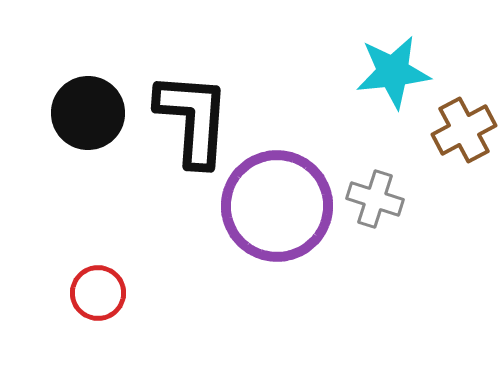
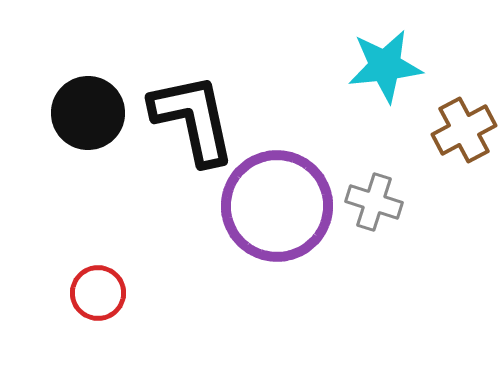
cyan star: moved 8 px left, 6 px up
black L-shape: rotated 16 degrees counterclockwise
gray cross: moved 1 px left, 3 px down
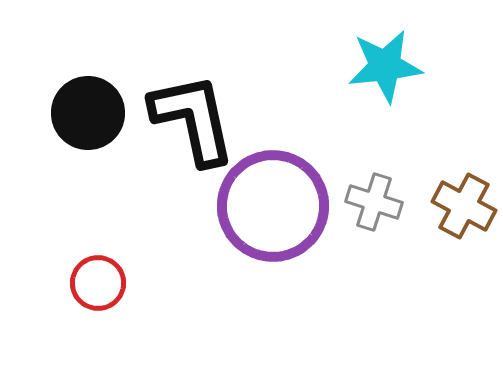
brown cross: moved 76 px down; rotated 34 degrees counterclockwise
purple circle: moved 4 px left
red circle: moved 10 px up
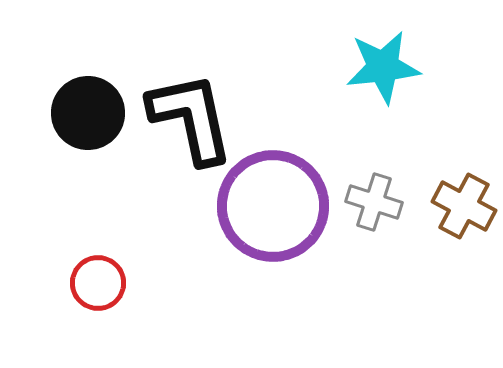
cyan star: moved 2 px left, 1 px down
black L-shape: moved 2 px left, 1 px up
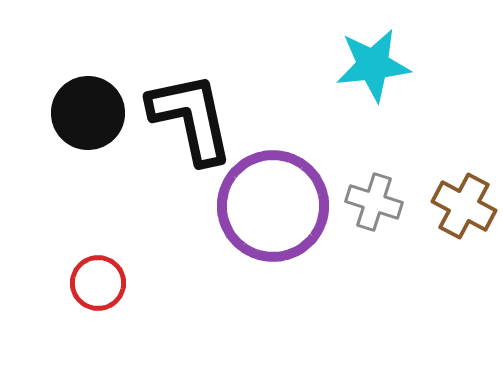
cyan star: moved 10 px left, 2 px up
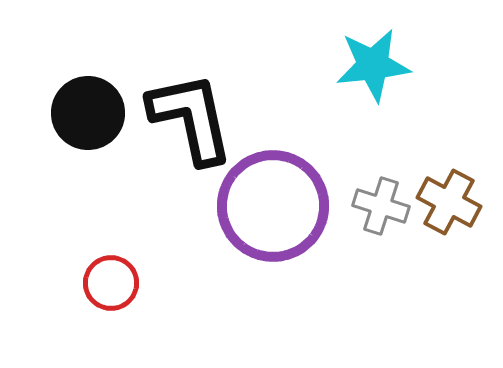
gray cross: moved 7 px right, 4 px down
brown cross: moved 15 px left, 4 px up
red circle: moved 13 px right
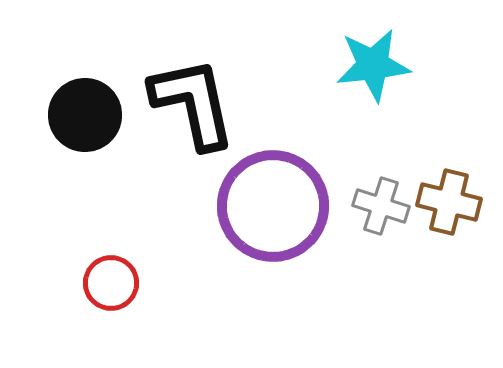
black circle: moved 3 px left, 2 px down
black L-shape: moved 2 px right, 15 px up
brown cross: rotated 14 degrees counterclockwise
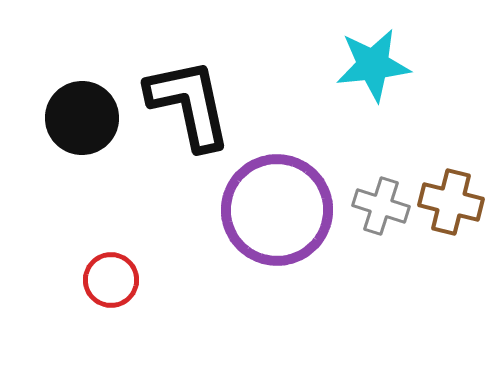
black L-shape: moved 4 px left, 1 px down
black circle: moved 3 px left, 3 px down
brown cross: moved 2 px right
purple circle: moved 4 px right, 4 px down
red circle: moved 3 px up
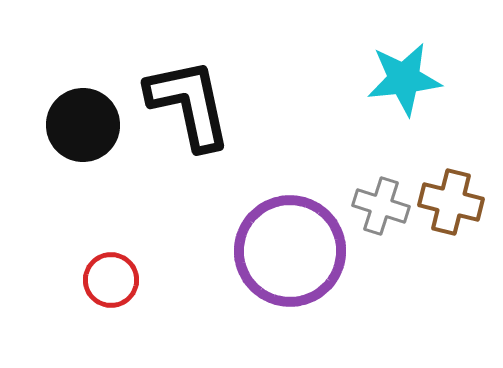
cyan star: moved 31 px right, 14 px down
black circle: moved 1 px right, 7 px down
purple circle: moved 13 px right, 41 px down
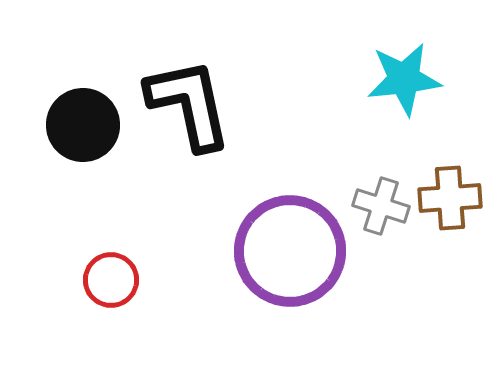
brown cross: moved 1 px left, 4 px up; rotated 18 degrees counterclockwise
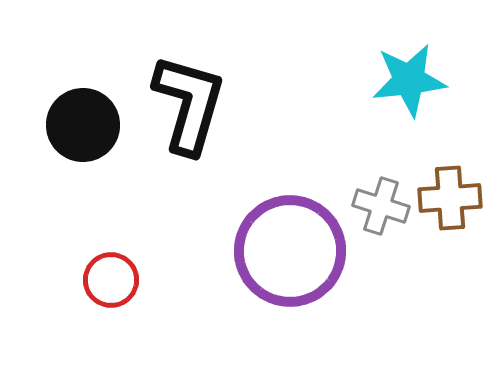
cyan star: moved 5 px right, 1 px down
black L-shape: rotated 28 degrees clockwise
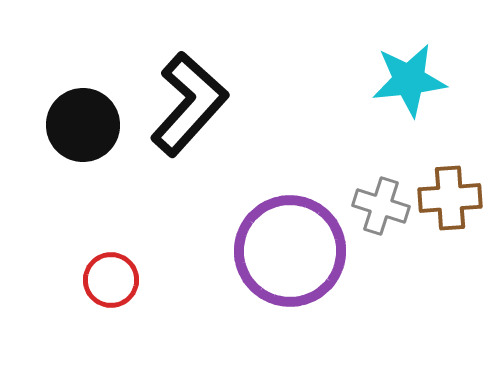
black L-shape: rotated 26 degrees clockwise
